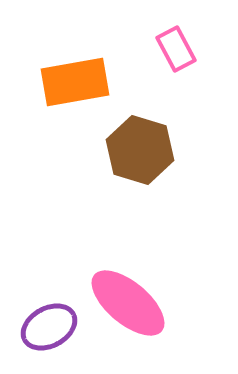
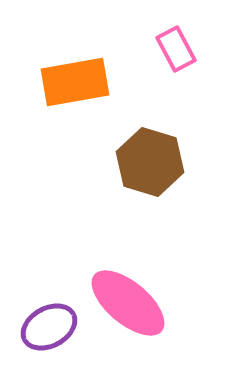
brown hexagon: moved 10 px right, 12 px down
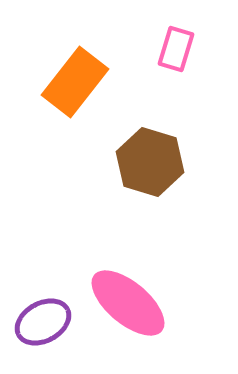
pink rectangle: rotated 45 degrees clockwise
orange rectangle: rotated 42 degrees counterclockwise
purple ellipse: moved 6 px left, 5 px up
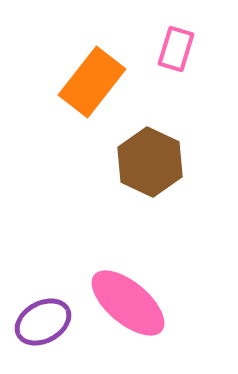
orange rectangle: moved 17 px right
brown hexagon: rotated 8 degrees clockwise
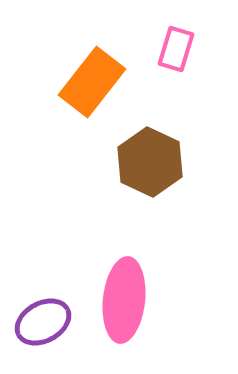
pink ellipse: moved 4 px left, 3 px up; rotated 56 degrees clockwise
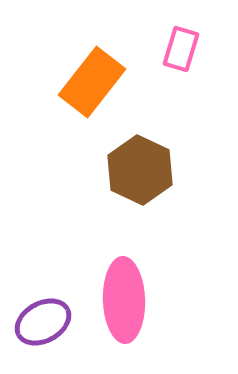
pink rectangle: moved 5 px right
brown hexagon: moved 10 px left, 8 px down
pink ellipse: rotated 8 degrees counterclockwise
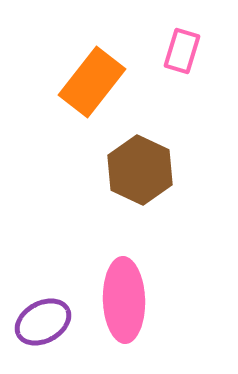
pink rectangle: moved 1 px right, 2 px down
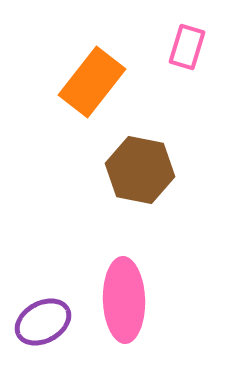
pink rectangle: moved 5 px right, 4 px up
brown hexagon: rotated 14 degrees counterclockwise
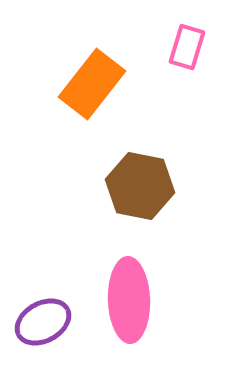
orange rectangle: moved 2 px down
brown hexagon: moved 16 px down
pink ellipse: moved 5 px right
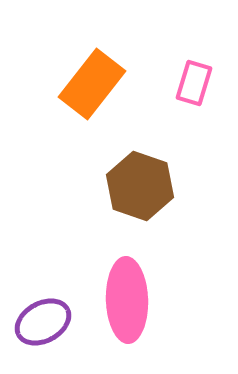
pink rectangle: moved 7 px right, 36 px down
brown hexagon: rotated 8 degrees clockwise
pink ellipse: moved 2 px left
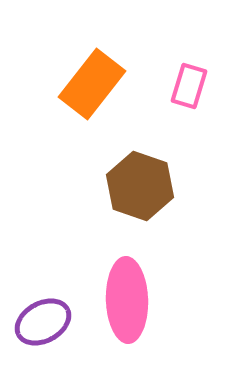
pink rectangle: moved 5 px left, 3 px down
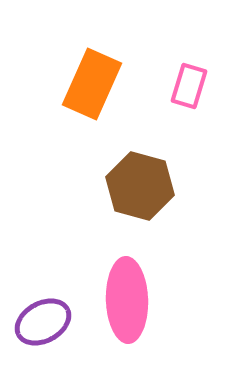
orange rectangle: rotated 14 degrees counterclockwise
brown hexagon: rotated 4 degrees counterclockwise
